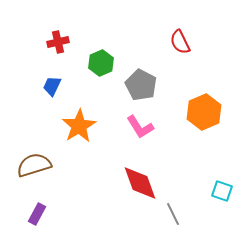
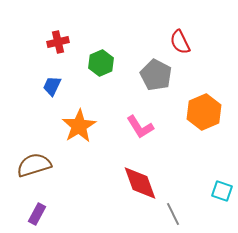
gray pentagon: moved 15 px right, 10 px up
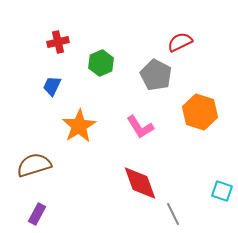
red semicircle: rotated 90 degrees clockwise
orange hexagon: moved 4 px left; rotated 20 degrees counterclockwise
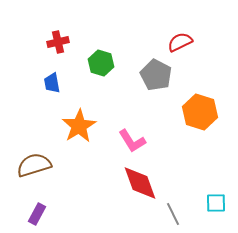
green hexagon: rotated 20 degrees counterclockwise
blue trapezoid: moved 3 px up; rotated 35 degrees counterclockwise
pink L-shape: moved 8 px left, 14 px down
cyan square: moved 6 px left, 12 px down; rotated 20 degrees counterclockwise
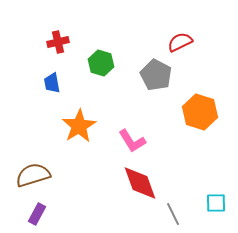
brown semicircle: moved 1 px left, 10 px down
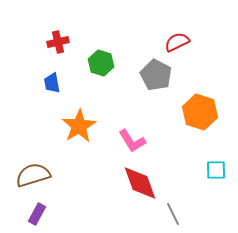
red semicircle: moved 3 px left
cyan square: moved 33 px up
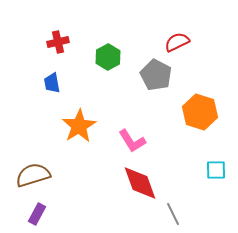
green hexagon: moved 7 px right, 6 px up; rotated 15 degrees clockwise
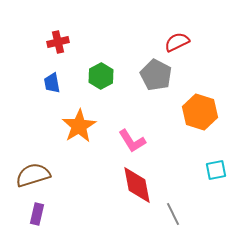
green hexagon: moved 7 px left, 19 px down
cyan square: rotated 10 degrees counterclockwise
red diamond: moved 3 px left, 2 px down; rotated 9 degrees clockwise
purple rectangle: rotated 15 degrees counterclockwise
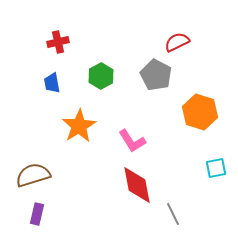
cyan square: moved 2 px up
